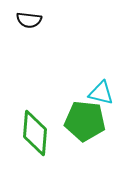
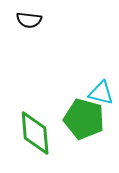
green pentagon: moved 1 px left, 2 px up; rotated 9 degrees clockwise
green diamond: rotated 9 degrees counterclockwise
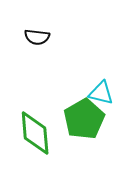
black semicircle: moved 8 px right, 17 px down
green pentagon: rotated 27 degrees clockwise
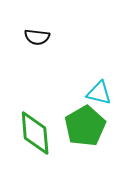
cyan triangle: moved 2 px left
green pentagon: moved 1 px right, 7 px down
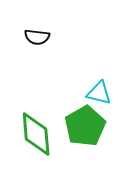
green diamond: moved 1 px right, 1 px down
